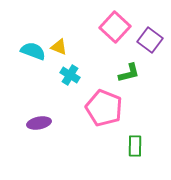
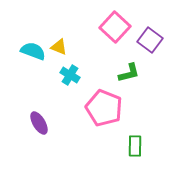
purple ellipse: rotated 70 degrees clockwise
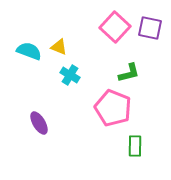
purple square: moved 12 px up; rotated 25 degrees counterclockwise
cyan semicircle: moved 4 px left
pink pentagon: moved 9 px right
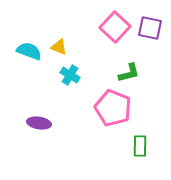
purple ellipse: rotated 50 degrees counterclockwise
green rectangle: moved 5 px right
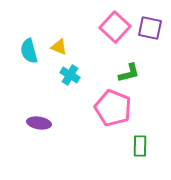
cyan semicircle: rotated 125 degrees counterclockwise
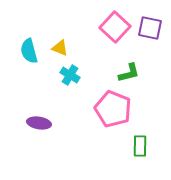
yellow triangle: moved 1 px right, 1 px down
pink pentagon: moved 1 px down
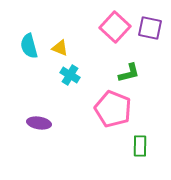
cyan semicircle: moved 5 px up
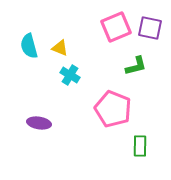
pink square: moved 1 px right; rotated 24 degrees clockwise
green L-shape: moved 7 px right, 7 px up
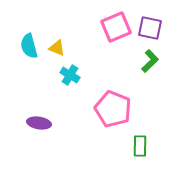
yellow triangle: moved 3 px left
green L-shape: moved 14 px right, 5 px up; rotated 30 degrees counterclockwise
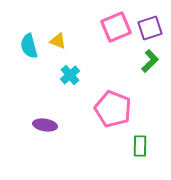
purple square: rotated 30 degrees counterclockwise
yellow triangle: moved 1 px right, 7 px up
cyan cross: rotated 18 degrees clockwise
purple ellipse: moved 6 px right, 2 px down
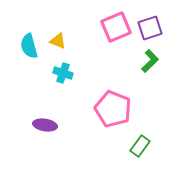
cyan cross: moved 7 px left, 2 px up; rotated 30 degrees counterclockwise
green rectangle: rotated 35 degrees clockwise
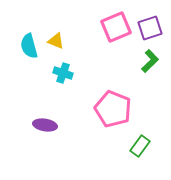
yellow triangle: moved 2 px left
